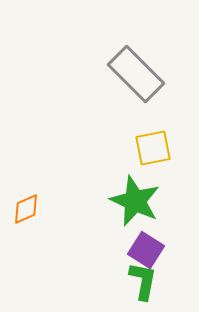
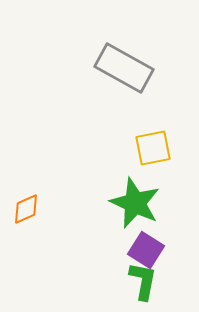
gray rectangle: moved 12 px left, 6 px up; rotated 16 degrees counterclockwise
green star: moved 2 px down
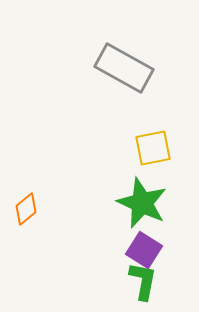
green star: moved 7 px right
orange diamond: rotated 16 degrees counterclockwise
purple square: moved 2 px left
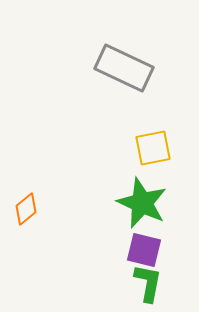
gray rectangle: rotated 4 degrees counterclockwise
purple square: rotated 18 degrees counterclockwise
green L-shape: moved 5 px right, 2 px down
